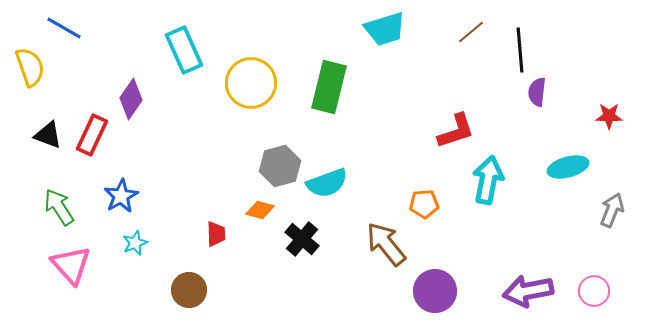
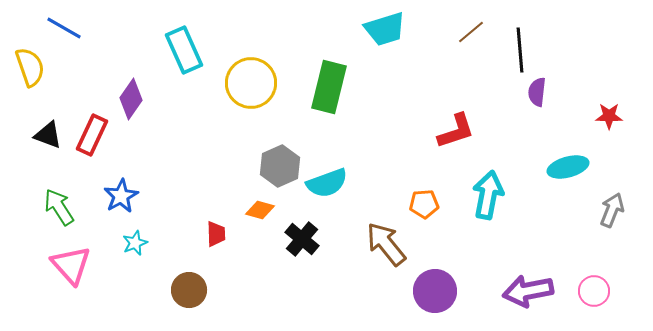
gray hexagon: rotated 9 degrees counterclockwise
cyan arrow: moved 15 px down
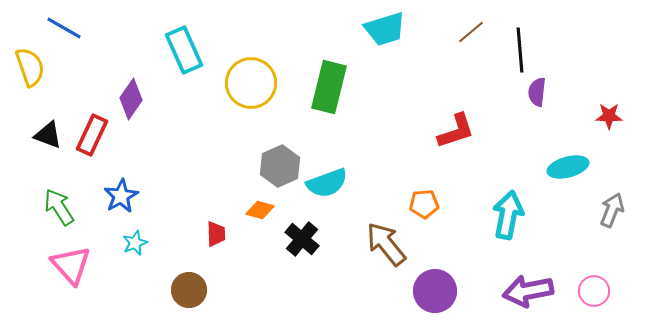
cyan arrow: moved 20 px right, 20 px down
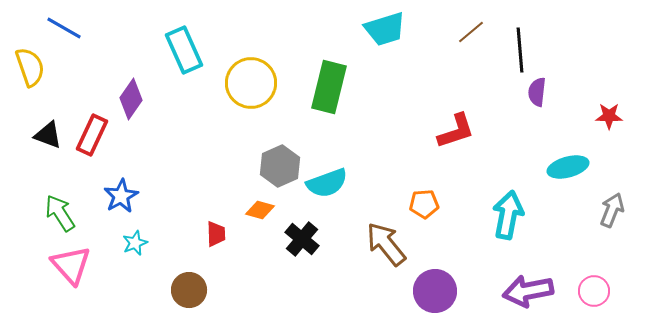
green arrow: moved 1 px right, 6 px down
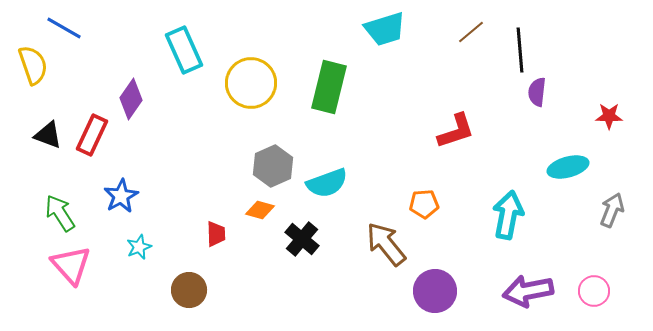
yellow semicircle: moved 3 px right, 2 px up
gray hexagon: moved 7 px left
cyan star: moved 4 px right, 4 px down
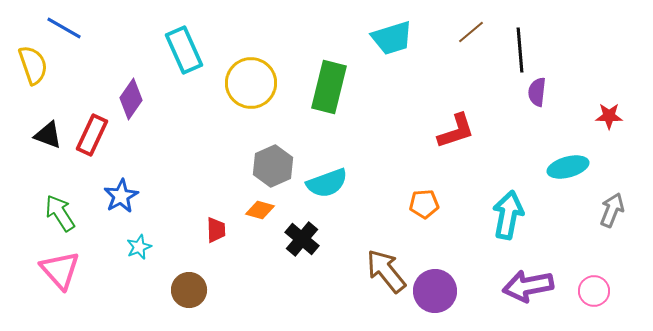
cyan trapezoid: moved 7 px right, 9 px down
red trapezoid: moved 4 px up
brown arrow: moved 27 px down
pink triangle: moved 11 px left, 5 px down
purple arrow: moved 5 px up
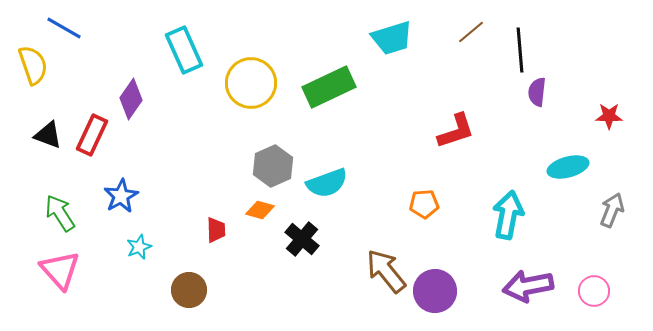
green rectangle: rotated 51 degrees clockwise
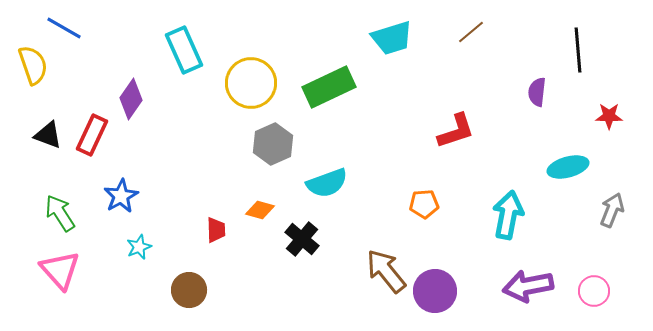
black line: moved 58 px right
gray hexagon: moved 22 px up
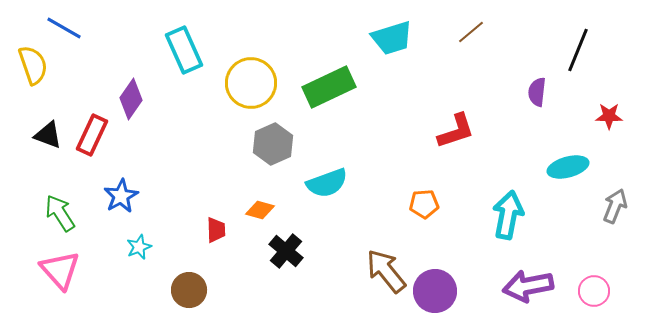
black line: rotated 27 degrees clockwise
gray arrow: moved 3 px right, 4 px up
black cross: moved 16 px left, 12 px down
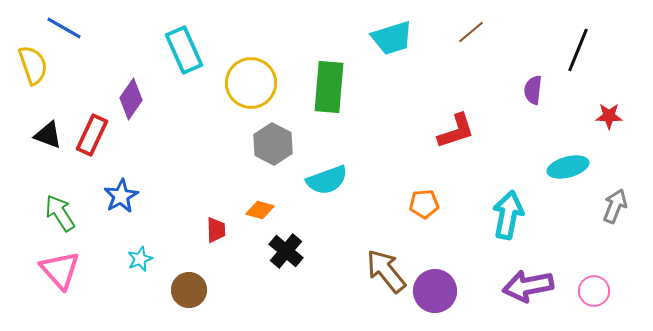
green rectangle: rotated 60 degrees counterclockwise
purple semicircle: moved 4 px left, 2 px up
gray hexagon: rotated 9 degrees counterclockwise
cyan semicircle: moved 3 px up
cyan star: moved 1 px right, 12 px down
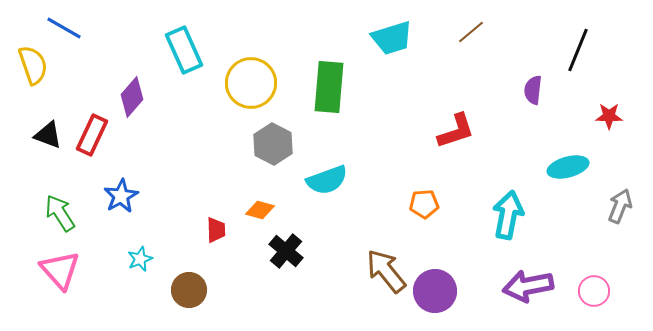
purple diamond: moved 1 px right, 2 px up; rotated 6 degrees clockwise
gray arrow: moved 5 px right
